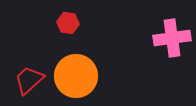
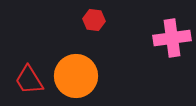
red hexagon: moved 26 px right, 3 px up
red trapezoid: rotated 80 degrees counterclockwise
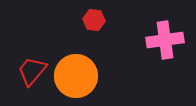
pink cross: moved 7 px left, 2 px down
red trapezoid: moved 3 px right, 9 px up; rotated 72 degrees clockwise
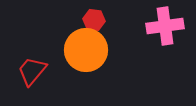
pink cross: moved 14 px up
orange circle: moved 10 px right, 26 px up
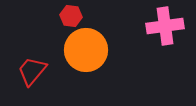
red hexagon: moved 23 px left, 4 px up
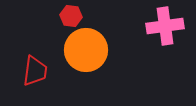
red trapezoid: moved 3 px right; rotated 148 degrees clockwise
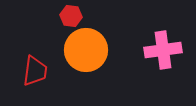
pink cross: moved 2 px left, 24 px down
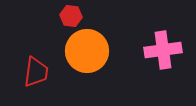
orange circle: moved 1 px right, 1 px down
red trapezoid: moved 1 px right, 1 px down
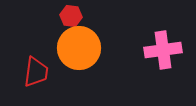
orange circle: moved 8 px left, 3 px up
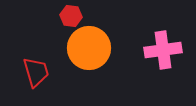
orange circle: moved 10 px right
red trapezoid: rotated 24 degrees counterclockwise
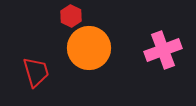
red hexagon: rotated 20 degrees clockwise
pink cross: rotated 12 degrees counterclockwise
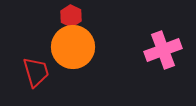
orange circle: moved 16 px left, 1 px up
